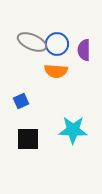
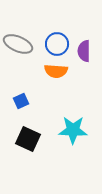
gray ellipse: moved 14 px left, 2 px down
purple semicircle: moved 1 px down
black square: rotated 25 degrees clockwise
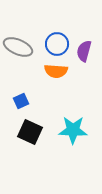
gray ellipse: moved 3 px down
purple semicircle: rotated 15 degrees clockwise
black square: moved 2 px right, 7 px up
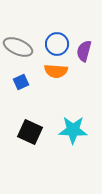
blue square: moved 19 px up
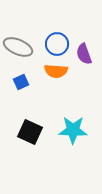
purple semicircle: moved 3 px down; rotated 35 degrees counterclockwise
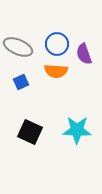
cyan star: moved 4 px right
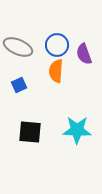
blue circle: moved 1 px down
orange semicircle: rotated 90 degrees clockwise
blue square: moved 2 px left, 3 px down
black square: rotated 20 degrees counterclockwise
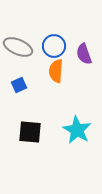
blue circle: moved 3 px left, 1 px down
cyan star: rotated 28 degrees clockwise
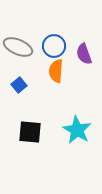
blue square: rotated 14 degrees counterclockwise
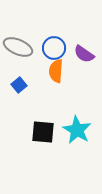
blue circle: moved 2 px down
purple semicircle: rotated 35 degrees counterclockwise
black square: moved 13 px right
